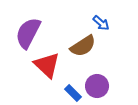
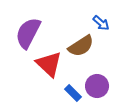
brown semicircle: moved 2 px left
red triangle: moved 2 px right, 1 px up
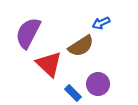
blue arrow: rotated 114 degrees clockwise
purple circle: moved 1 px right, 2 px up
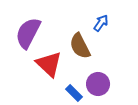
blue arrow: rotated 150 degrees clockwise
brown semicircle: moved 1 px left; rotated 96 degrees clockwise
blue rectangle: moved 1 px right
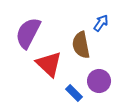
brown semicircle: moved 1 px right, 1 px up; rotated 16 degrees clockwise
purple circle: moved 1 px right, 3 px up
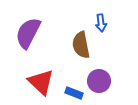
blue arrow: rotated 138 degrees clockwise
red triangle: moved 8 px left, 18 px down
blue rectangle: rotated 24 degrees counterclockwise
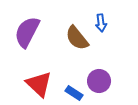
purple semicircle: moved 1 px left, 1 px up
brown semicircle: moved 4 px left, 7 px up; rotated 28 degrees counterclockwise
red triangle: moved 2 px left, 2 px down
blue rectangle: rotated 12 degrees clockwise
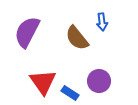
blue arrow: moved 1 px right, 1 px up
red triangle: moved 4 px right, 2 px up; rotated 12 degrees clockwise
blue rectangle: moved 4 px left
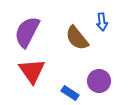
red triangle: moved 11 px left, 11 px up
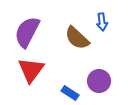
brown semicircle: rotated 8 degrees counterclockwise
red triangle: moved 1 px left, 1 px up; rotated 12 degrees clockwise
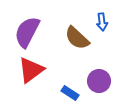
red triangle: rotated 16 degrees clockwise
